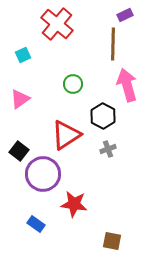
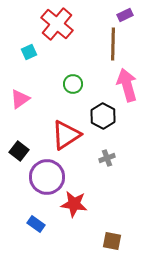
cyan square: moved 6 px right, 3 px up
gray cross: moved 1 px left, 9 px down
purple circle: moved 4 px right, 3 px down
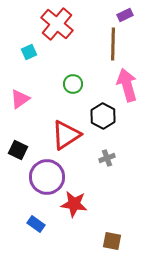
black square: moved 1 px left, 1 px up; rotated 12 degrees counterclockwise
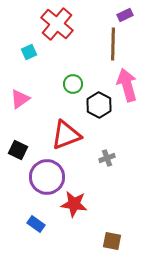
black hexagon: moved 4 px left, 11 px up
red triangle: rotated 12 degrees clockwise
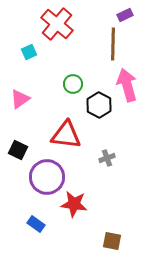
red triangle: rotated 28 degrees clockwise
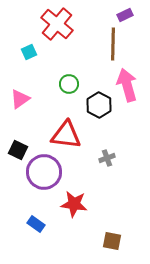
green circle: moved 4 px left
purple circle: moved 3 px left, 5 px up
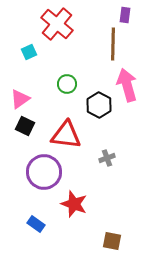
purple rectangle: rotated 56 degrees counterclockwise
green circle: moved 2 px left
black square: moved 7 px right, 24 px up
red star: rotated 12 degrees clockwise
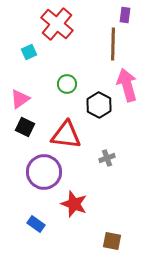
black square: moved 1 px down
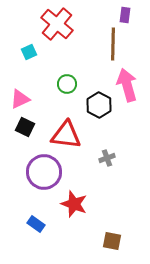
pink triangle: rotated 10 degrees clockwise
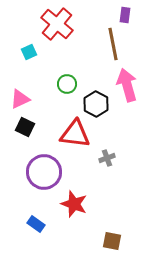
brown line: rotated 12 degrees counterclockwise
black hexagon: moved 3 px left, 1 px up
red triangle: moved 9 px right, 1 px up
